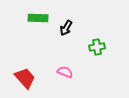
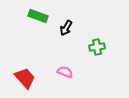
green rectangle: moved 2 px up; rotated 18 degrees clockwise
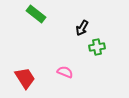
green rectangle: moved 2 px left, 2 px up; rotated 18 degrees clockwise
black arrow: moved 16 px right
red trapezoid: rotated 10 degrees clockwise
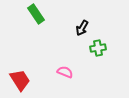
green rectangle: rotated 18 degrees clockwise
green cross: moved 1 px right, 1 px down
red trapezoid: moved 5 px left, 2 px down
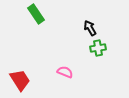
black arrow: moved 8 px right; rotated 119 degrees clockwise
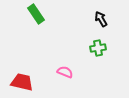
black arrow: moved 11 px right, 9 px up
red trapezoid: moved 2 px right, 2 px down; rotated 45 degrees counterclockwise
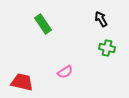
green rectangle: moved 7 px right, 10 px down
green cross: moved 9 px right; rotated 21 degrees clockwise
pink semicircle: rotated 126 degrees clockwise
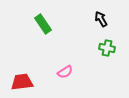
red trapezoid: rotated 20 degrees counterclockwise
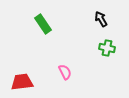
pink semicircle: rotated 84 degrees counterclockwise
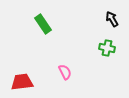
black arrow: moved 11 px right
